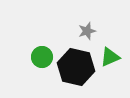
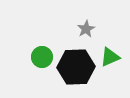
gray star: moved 1 px left, 2 px up; rotated 12 degrees counterclockwise
black hexagon: rotated 15 degrees counterclockwise
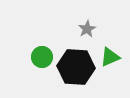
gray star: moved 1 px right
black hexagon: rotated 6 degrees clockwise
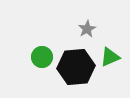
black hexagon: rotated 9 degrees counterclockwise
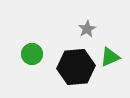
green circle: moved 10 px left, 3 px up
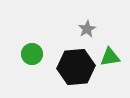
green triangle: rotated 15 degrees clockwise
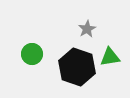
black hexagon: moved 1 px right; rotated 24 degrees clockwise
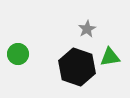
green circle: moved 14 px left
